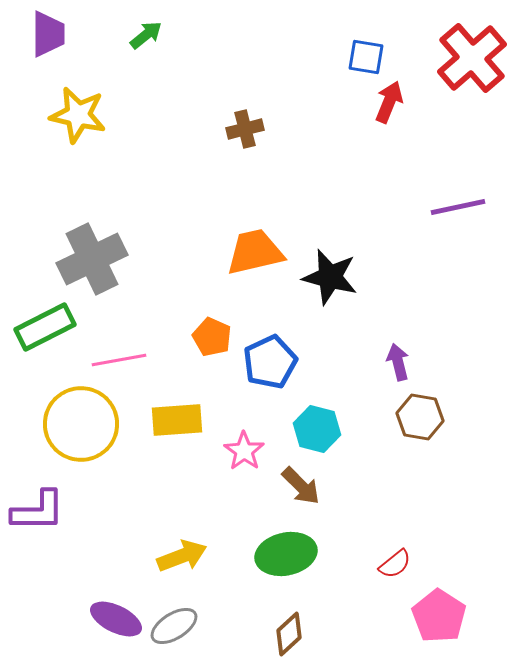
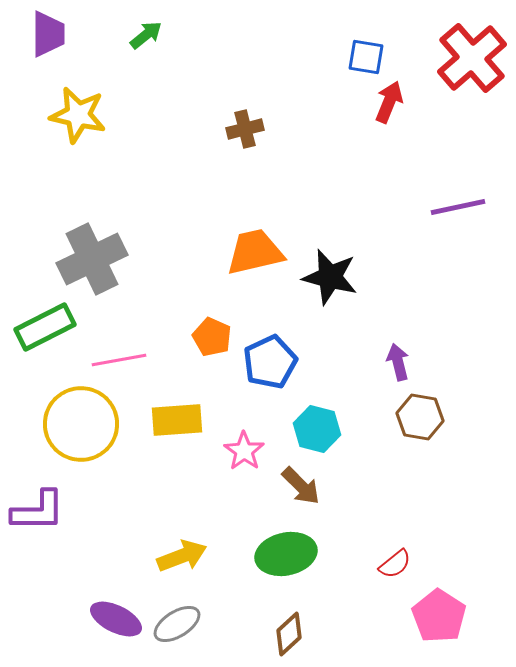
gray ellipse: moved 3 px right, 2 px up
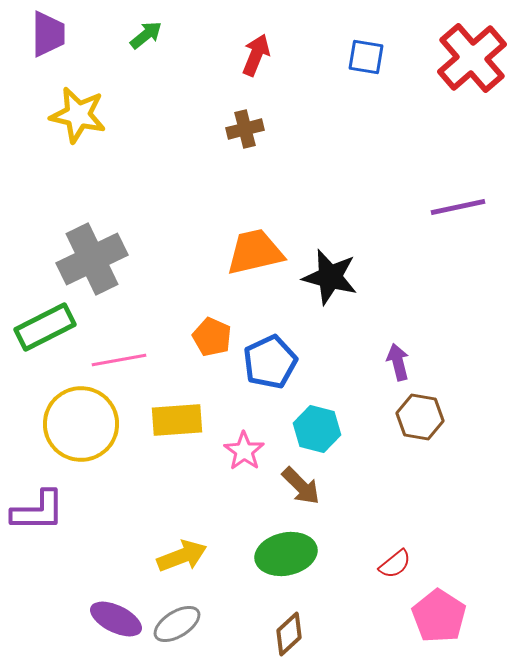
red arrow: moved 133 px left, 47 px up
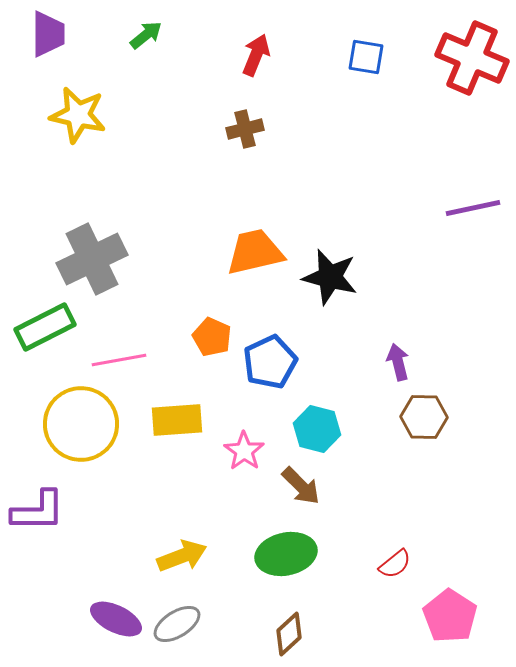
red cross: rotated 26 degrees counterclockwise
purple line: moved 15 px right, 1 px down
brown hexagon: moved 4 px right; rotated 9 degrees counterclockwise
pink pentagon: moved 11 px right
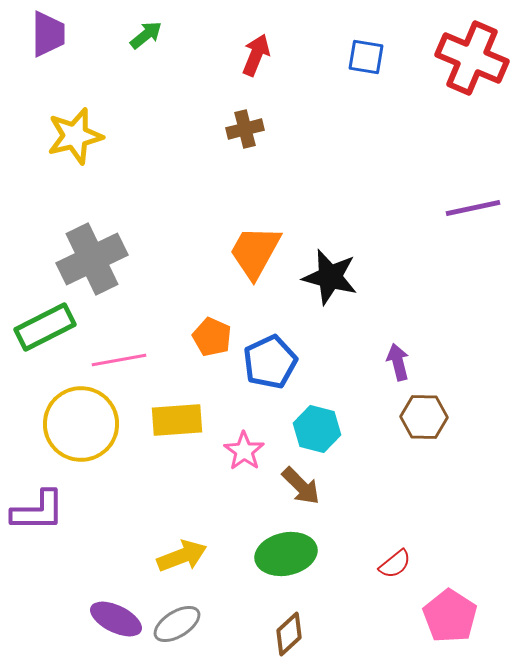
yellow star: moved 3 px left, 21 px down; rotated 26 degrees counterclockwise
orange trapezoid: rotated 48 degrees counterclockwise
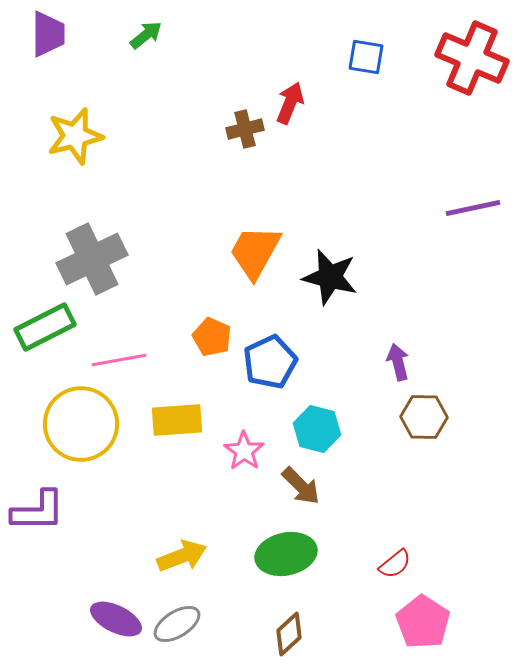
red arrow: moved 34 px right, 48 px down
pink pentagon: moved 27 px left, 6 px down
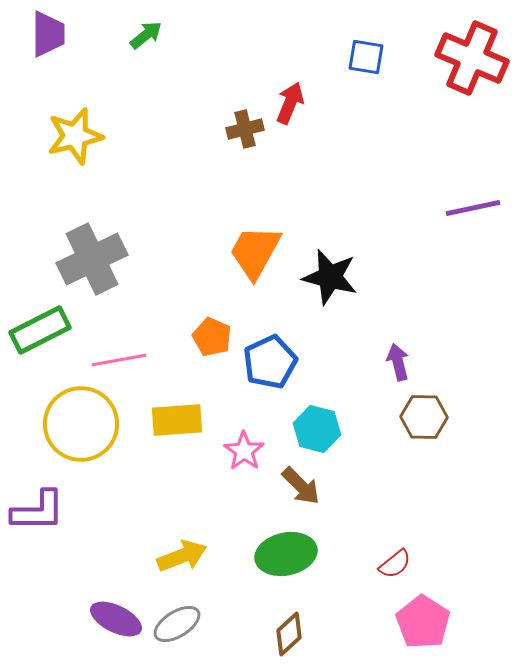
green rectangle: moved 5 px left, 3 px down
